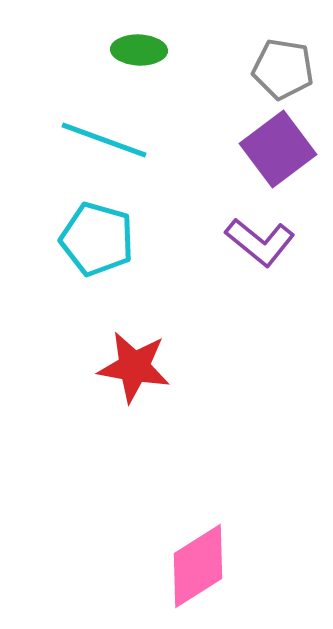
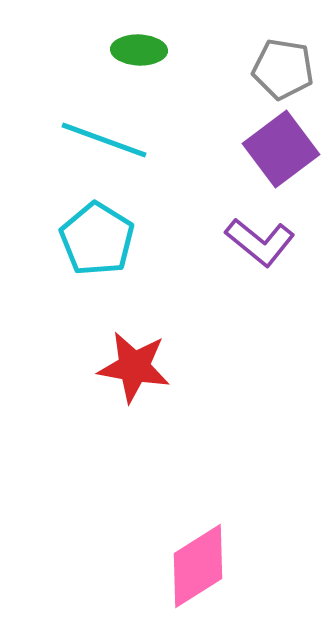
purple square: moved 3 px right
cyan pentagon: rotated 16 degrees clockwise
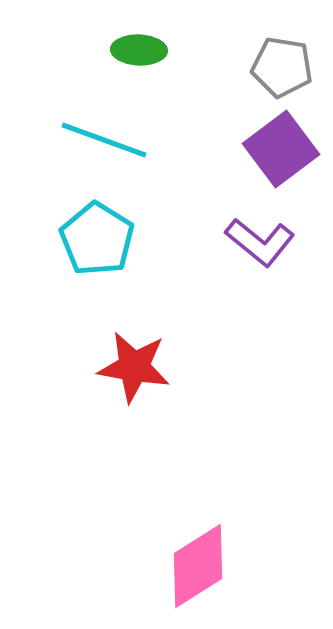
gray pentagon: moved 1 px left, 2 px up
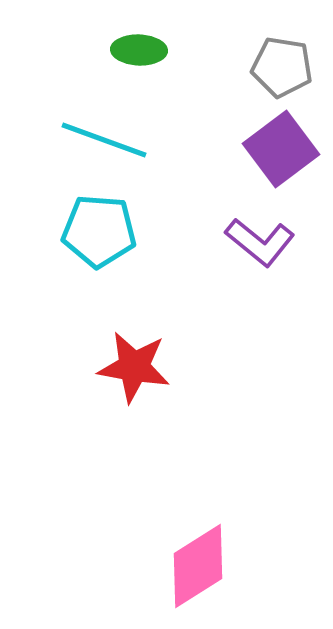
cyan pentagon: moved 2 px right, 8 px up; rotated 28 degrees counterclockwise
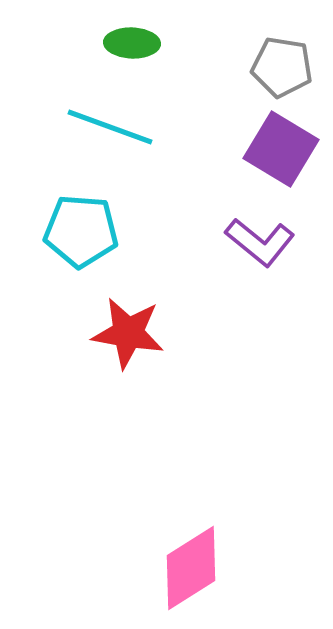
green ellipse: moved 7 px left, 7 px up
cyan line: moved 6 px right, 13 px up
purple square: rotated 22 degrees counterclockwise
cyan pentagon: moved 18 px left
red star: moved 6 px left, 34 px up
pink diamond: moved 7 px left, 2 px down
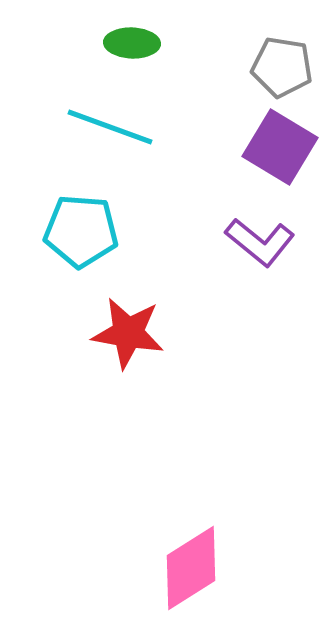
purple square: moved 1 px left, 2 px up
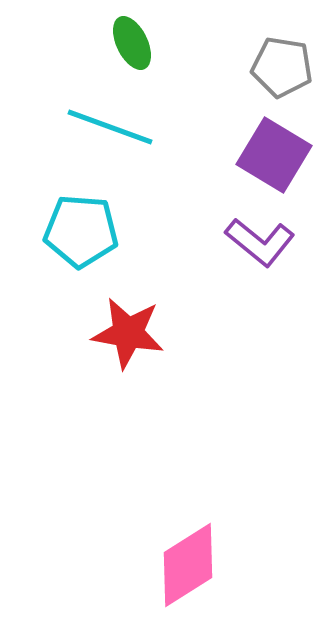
green ellipse: rotated 62 degrees clockwise
purple square: moved 6 px left, 8 px down
pink diamond: moved 3 px left, 3 px up
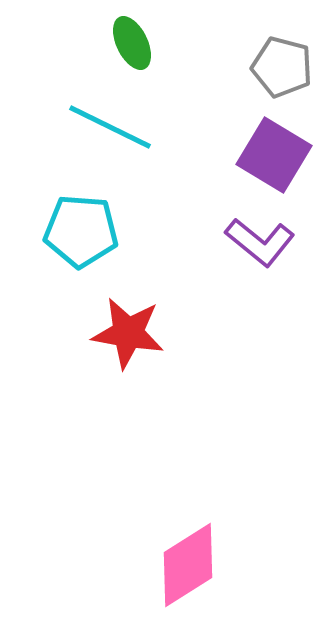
gray pentagon: rotated 6 degrees clockwise
cyan line: rotated 6 degrees clockwise
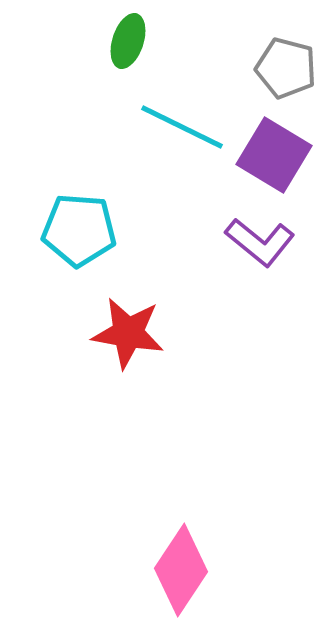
green ellipse: moved 4 px left, 2 px up; rotated 44 degrees clockwise
gray pentagon: moved 4 px right, 1 px down
cyan line: moved 72 px right
cyan pentagon: moved 2 px left, 1 px up
pink diamond: moved 7 px left, 5 px down; rotated 24 degrees counterclockwise
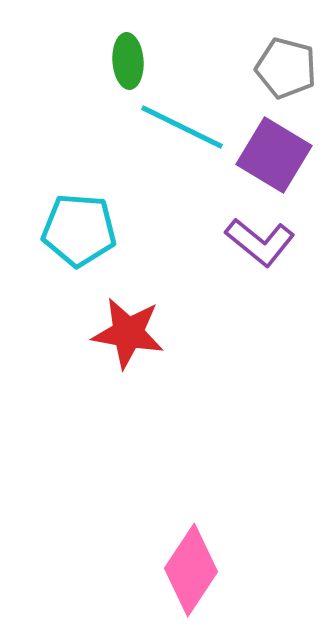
green ellipse: moved 20 px down; rotated 22 degrees counterclockwise
pink diamond: moved 10 px right
